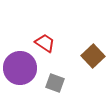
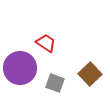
red trapezoid: moved 1 px right
brown square: moved 3 px left, 18 px down
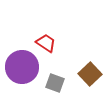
purple circle: moved 2 px right, 1 px up
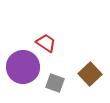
purple circle: moved 1 px right
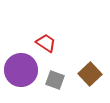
purple circle: moved 2 px left, 3 px down
gray square: moved 3 px up
